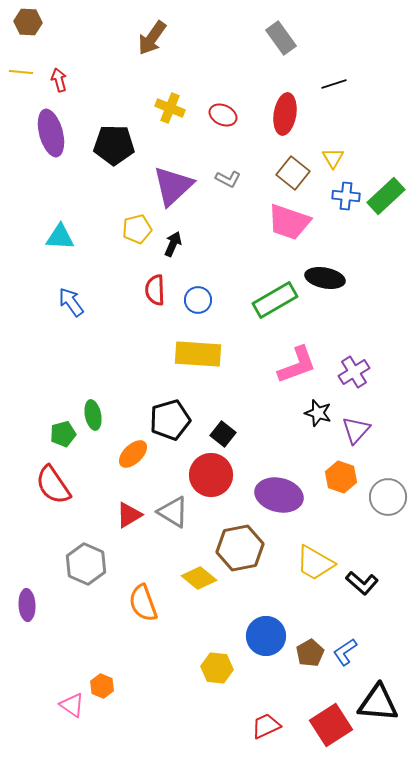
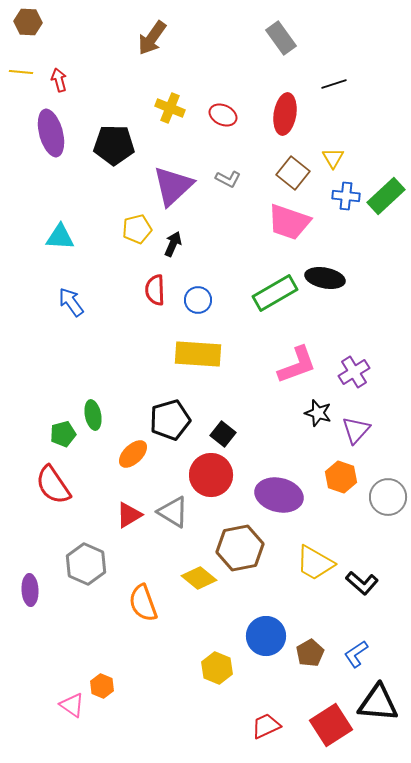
green rectangle at (275, 300): moved 7 px up
purple ellipse at (27, 605): moved 3 px right, 15 px up
blue L-shape at (345, 652): moved 11 px right, 2 px down
yellow hexagon at (217, 668): rotated 16 degrees clockwise
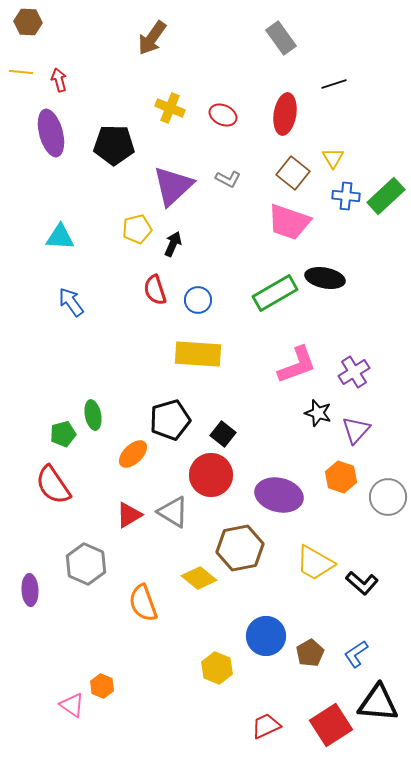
red semicircle at (155, 290): rotated 16 degrees counterclockwise
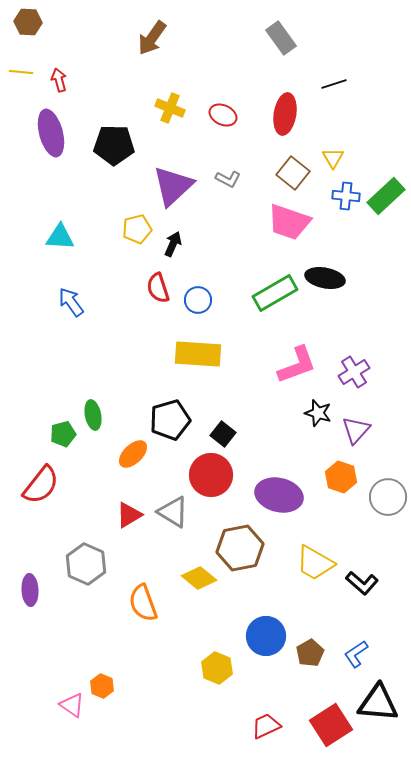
red semicircle at (155, 290): moved 3 px right, 2 px up
red semicircle at (53, 485): moved 12 px left; rotated 108 degrees counterclockwise
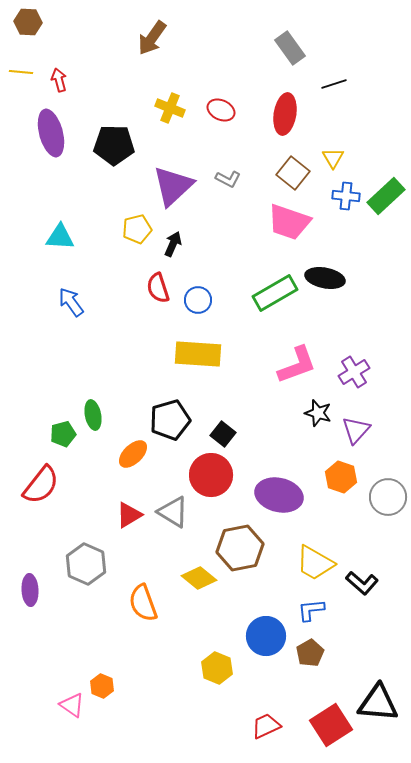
gray rectangle at (281, 38): moved 9 px right, 10 px down
red ellipse at (223, 115): moved 2 px left, 5 px up
blue L-shape at (356, 654): moved 45 px left, 44 px up; rotated 28 degrees clockwise
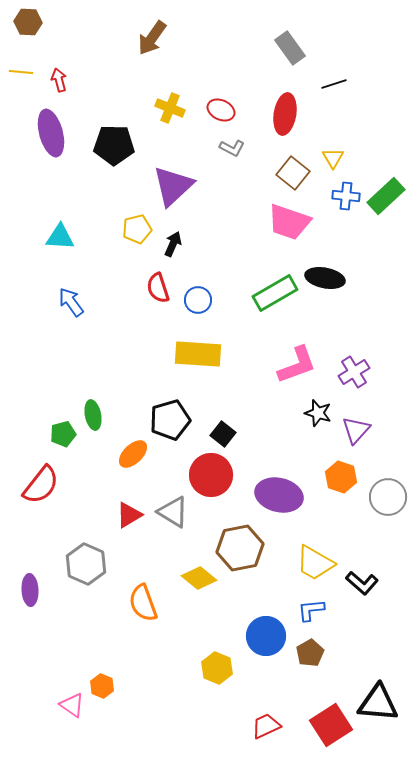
gray L-shape at (228, 179): moved 4 px right, 31 px up
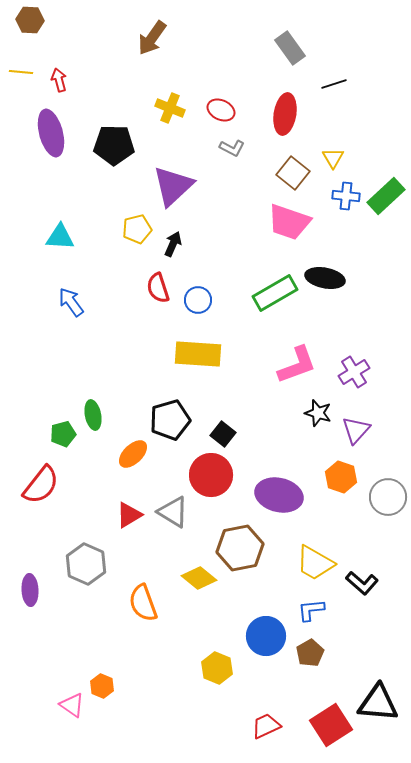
brown hexagon at (28, 22): moved 2 px right, 2 px up
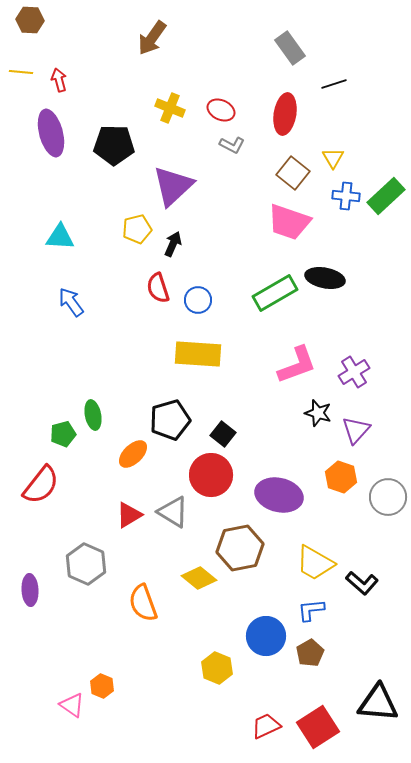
gray L-shape at (232, 148): moved 3 px up
red square at (331, 725): moved 13 px left, 2 px down
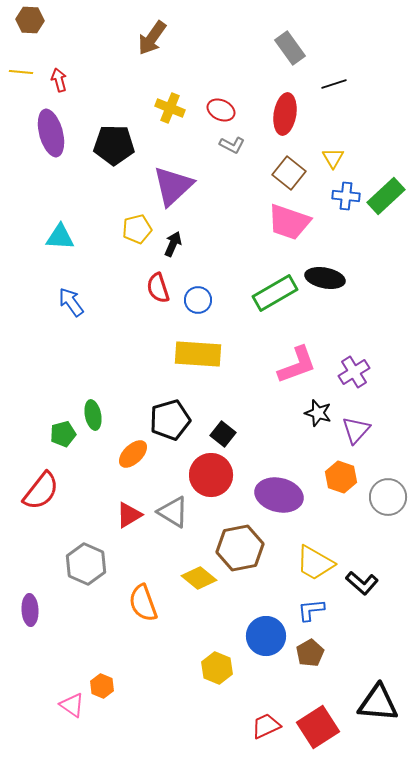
brown square at (293, 173): moved 4 px left
red semicircle at (41, 485): moved 6 px down
purple ellipse at (30, 590): moved 20 px down
